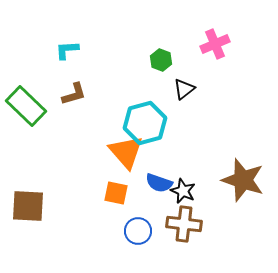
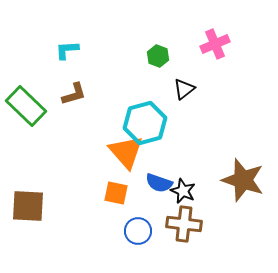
green hexagon: moved 3 px left, 4 px up
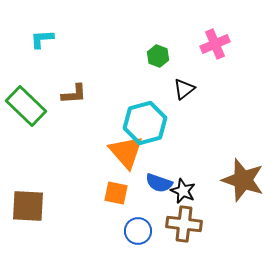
cyan L-shape: moved 25 px left, 11 px up
brown L-shape: rotated 12 degrees clockwise
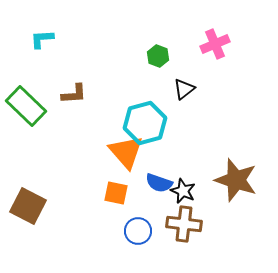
brown star: moved 7 px left
brown square: rotated 24 degrees clockwise
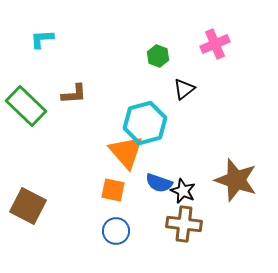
orange square: moved 3 px left, 3 px up
blue circle: moved 22 px left
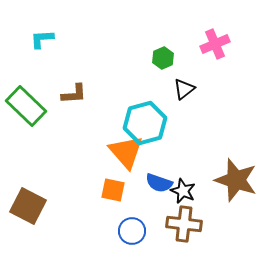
green hexagon: moved 5 px right, 2 px down; rotated 15 degrees clockwise
blue circle: moved 16 px right
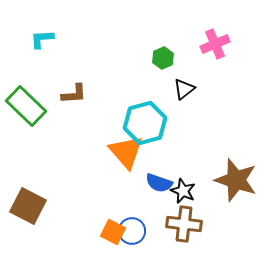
orange square: moved 42 px down; rotated 15 degrees clockwise
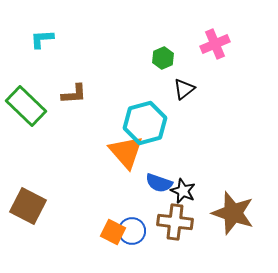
brown star: moved 3 px left, 33 px down
brown cross: moved 9 px left, 2 px up
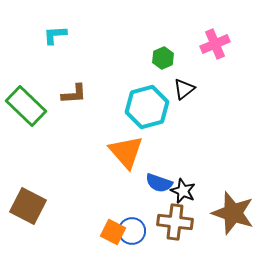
cyan L-shape: moved 13 px right, 4 px up
cyan hexagon: moved 2 px right, 16 px up
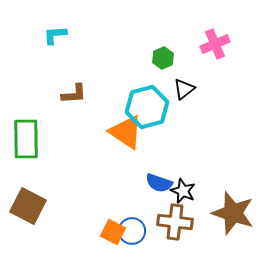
green rectangle: moved 33 px down; rotated 45 degrees clockwise
orange triangle: moved 20 px up; rotated 15 degrees counterclockwise
